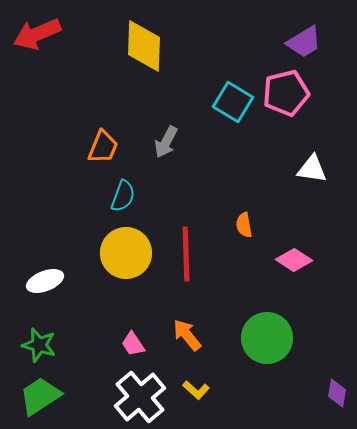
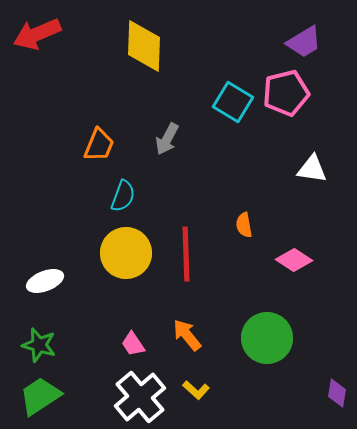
gray arrow: moved 1 px right, 3 px up
orange trapezoid: moved 4 px left, 2 px up
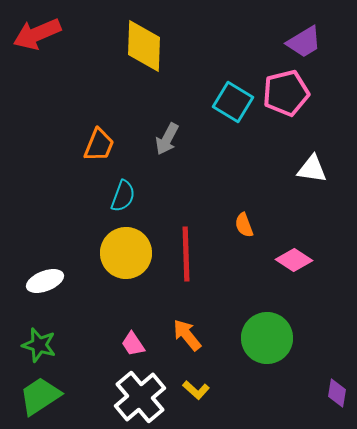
orange semicircle: rotated 10 degrees counterclockwise
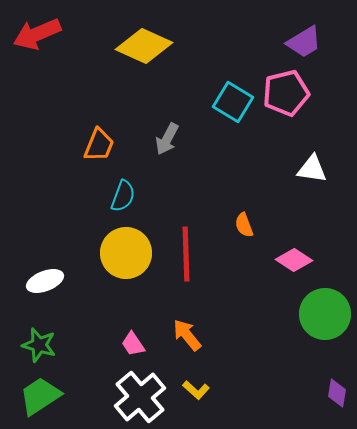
yellow diamond: rotated 68 degrees counterclockwise
green circle: moved 58 px right, 24 px up
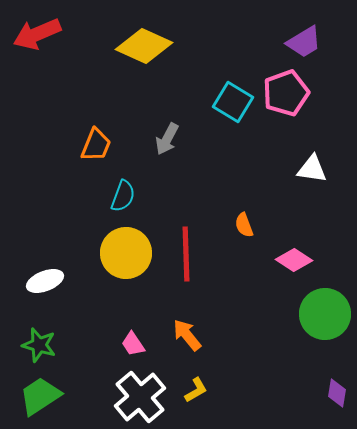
pink pentagon: rotated 6 degrees counterclockwise
orange trapezoid: moved 3 px left
yellow L-shape: rotated 72 degrees counterclockwise
